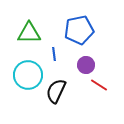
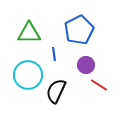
blue pentagon: rotated 16 degrees counterclockwise
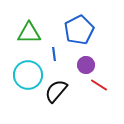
black semicircle: rotated 15 degrees clockwise
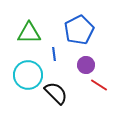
black semicircle: moved 2 px down; rotated 95 degrees clockwise
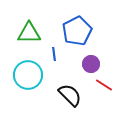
blue pentagon: moved 2 px left, 1 px down
purple circle: moved 5 px right, 1 px up
red line: moved 5 px right
black semicircle: moved 14 px right, 2 px down
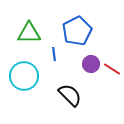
cyan circle: moved 4 px left, 1 px down
red line: moved 8 px right, 16 px up
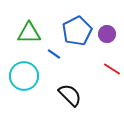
blue line: rotated 48 degrees counterclockwise
purple circle: moved 16 px right, 30 px up
